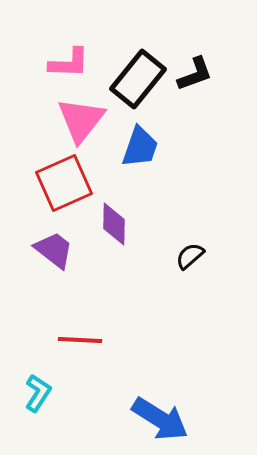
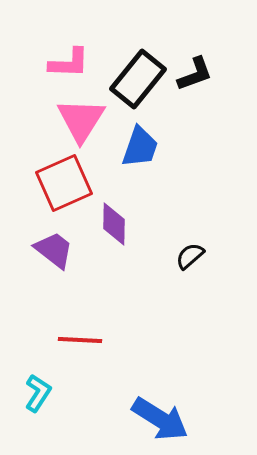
pink triangle: rotated 6 degrees counterclockwise
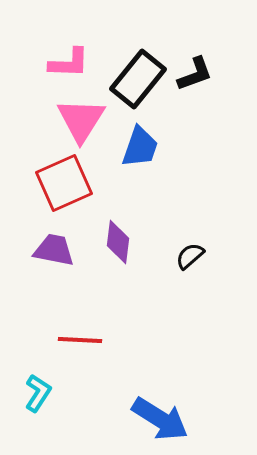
purple diamond: moved 4 px right, 18 px down; rotated 6 degrees clockwise
purple trapezoid: rotated 27 degrees counterclockwise
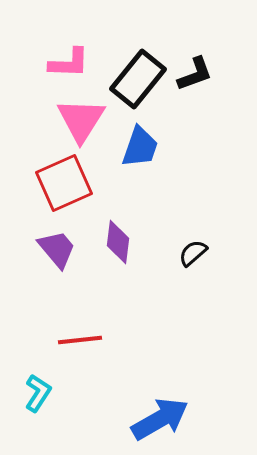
purple trapezoid: moved 3 px right, 1 px up; rotated 39 degrees clockwise
black semicircle: moved 3 px right, 3 px up
red line: rotated 9 degrees counterclockwise
blue arrow: rotated 62 degrees counterclockwise
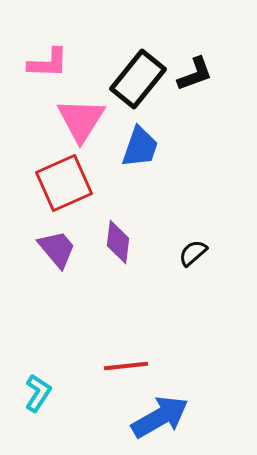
pink L-shape: moved 21 px left
red line: moved 46 px right, 26 px down
blue arrow: moved 2 px up
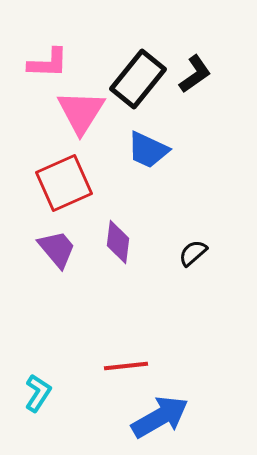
black L-shape: rotated 15 degrees counterclockwise
pink triangle: moved 8 px up
blue trapezoid: moved 8 px right, 3 px down; rotated 96 degrees clockwise
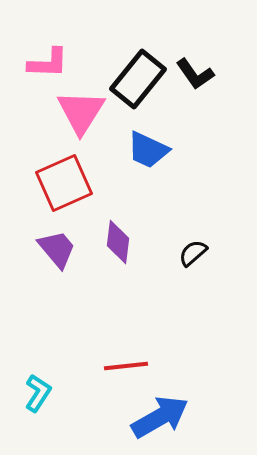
black L-shape: rotated 90 degrees clockwise
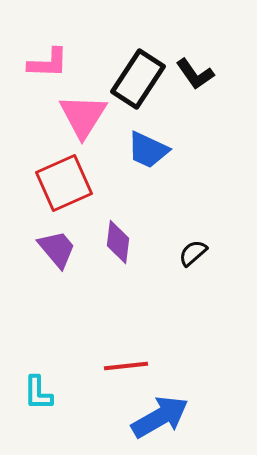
black rectangle: rotated 6 degrees counterclockwise
pink triangle: moved 2 px right, 4 px down
cyan L-shape: rotated 147 degrees clockwise
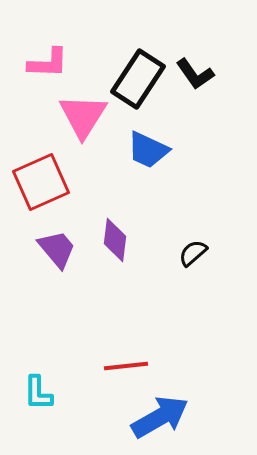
red square: moved 23 px left, 1 px up
purple diamond: moved 3 px left, 2 px up
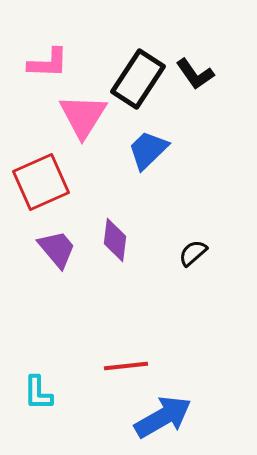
blue trapezoid: rotated 111 degrees clockwise
blue arrow: moved 3 px right
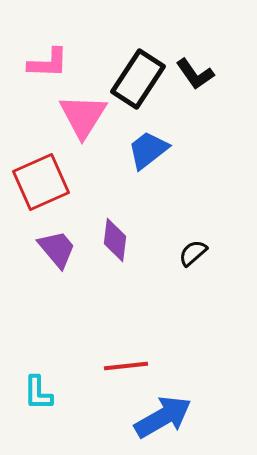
blue trapezoid: rotated 6 degrees clockwise
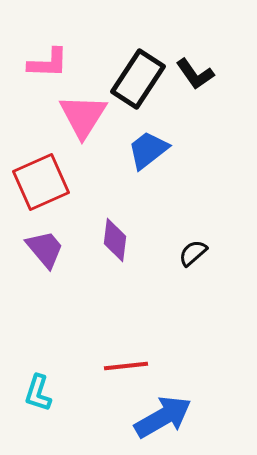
purple trapezoid: moved 12 px left
cyan L-shape: rotated 18 degrees clockwise
